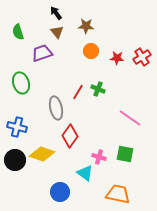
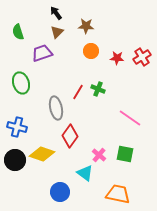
brown triangle: rotated 24 degrees clockwise
pink cross: moved 2 px up; rotated 24 degrees clockwise
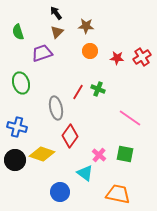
orange circle: moved 1 px left
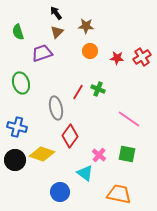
pink line: moved 1 px left, 1 px down
green square: moved 2 px right
orange trapezoid: moved 1 px right
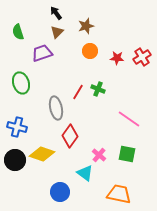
brown star: rotated 21 degrees counterclockwise
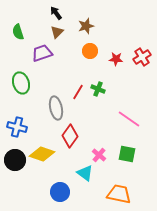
red star: moved 1 px left, 1 px down
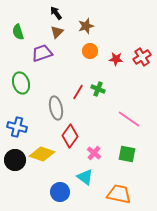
pink cross: moved 5 px left, 2 px up
cyan triangle: moved 4 px down
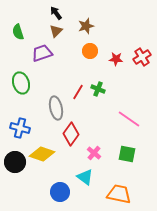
brown triangle: moved 1 px left, 1 px up
blue cross: moved 3 px right, 1 px down
red diamond: moved 1 px right, 2 px up
black circle: moved 2 px down
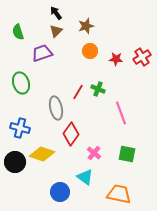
pink line: moved 8 px left, 6 px up; rotated 35 degrees clockwise
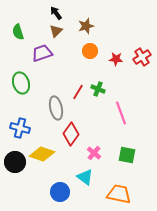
green square: moved 1 px down
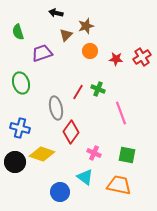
black arrow: rotated 40 degrees counterclockwise
brown triangle: moved 10 px right, 4 px down
red diamond: moved 2 px up
pink cross: rotated 16 degrees counterclockwise
orange trapezoid: moved 9 px up
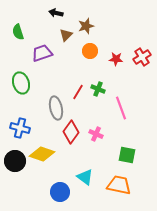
pink line: moved 5 px up
pink cross: moved 2 px right, 19 px up
black circle: moved 1 px up
